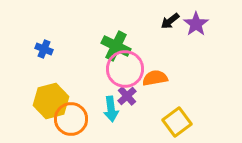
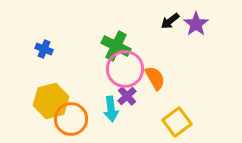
orange semicircle: rotated 70 degrees clockwise
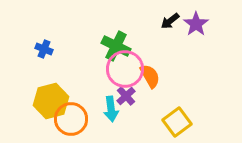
orange semicircle: moved 5 px left, 2 px up
purple cross: moved 1 px left
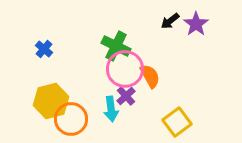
blue cross: rotated 18 degrees clockwise
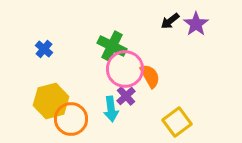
green cross: moved 4 px left
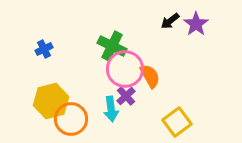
blue cross: rotated 24 degrees clockwise
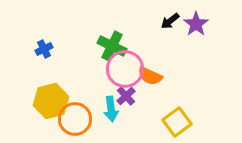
orange semicircle: rotated 145 degrees clockwise
orange circle: moved 4 px right
